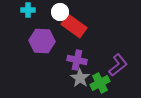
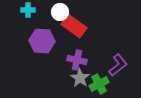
green cross: moved 1 px left, 1 px down
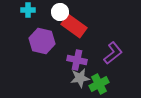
purple hexagon: rotated 10 degrees clockwise
purple L-shape: moved 5 px left, 12 px up
gray star: rotated 30 degrees clockwise
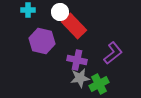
red rectangle: rotated 10 degrees clockwise
